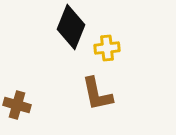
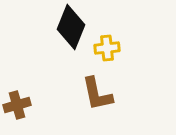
brown cross: rotated 32 degrees counterclockwise
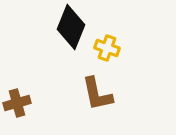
yellow cross: rotated 25 degrees clockwise
brown cross: moved 2 px up
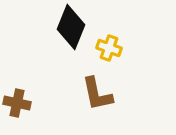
yellow cross: moved 2 px right
brown cross: rotated 28 degrees clockwise
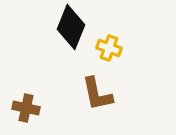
brown cross: moved 9 px right, 5 px down
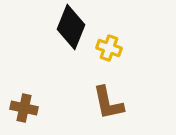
brown L-shape: moved 11 px right, 9 px down
brown cross: moved 2 px left
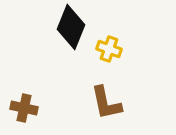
yellow cross: moved 1 px down
brown L-shape: moved 2 px left
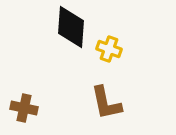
black diamond: rotated 18 degrees counterclockwise
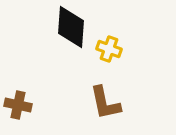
brown L-shape: moved 1 px left
brown cross: moved 6 px left, 3 px up
